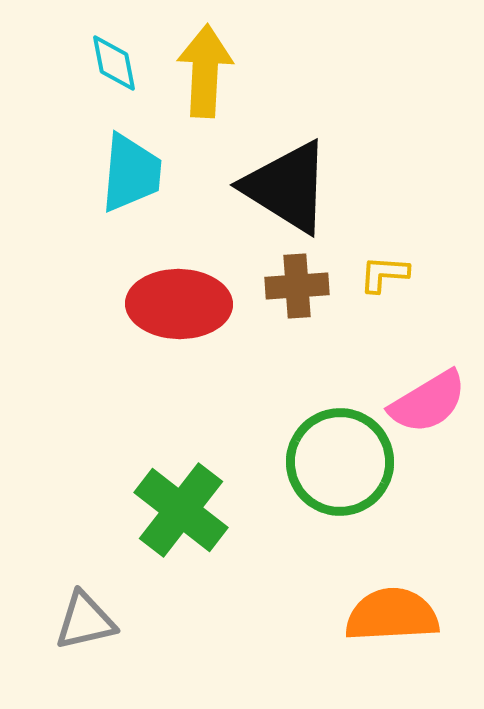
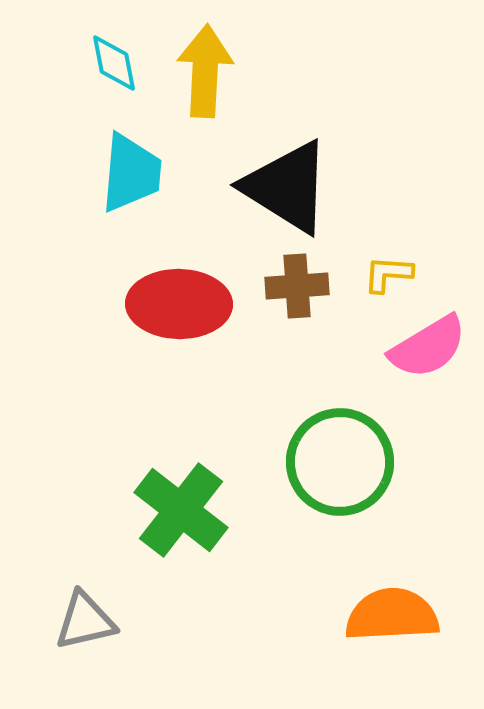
yellow L-shape: moved 4 px right
pink semicircle: moved 55 px up
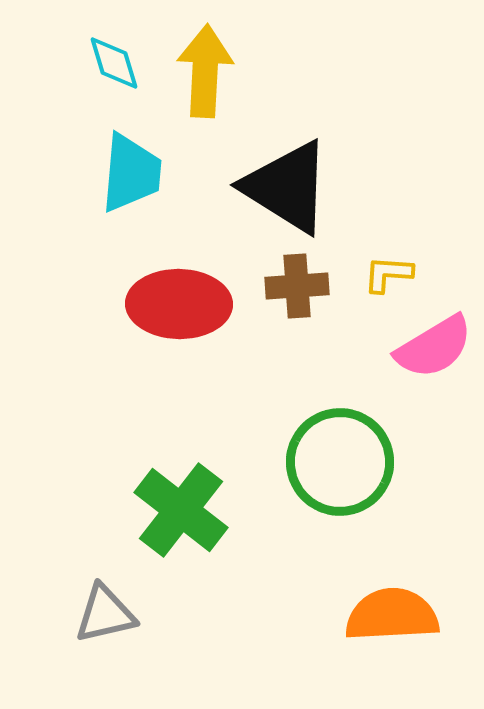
cyan diamond: rotated 6 degrees counterclockwise
pink semicircle: moved 6 px right
gray triangle: moved 20 px right, 7 px up
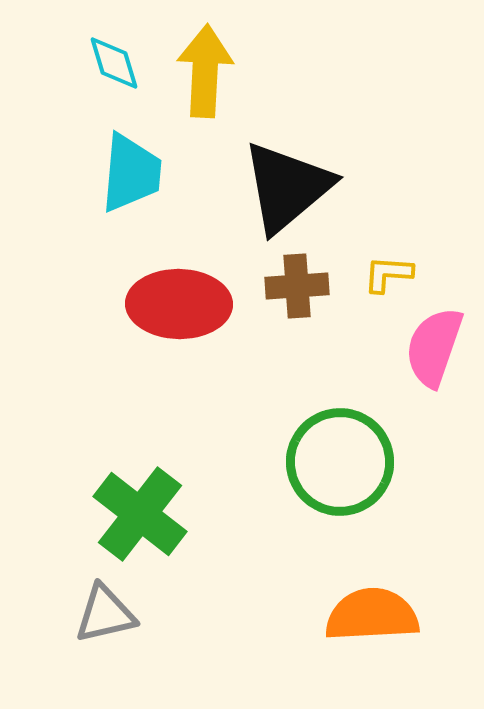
black triangle: rotated 48 degrees clockwise
pink semicircle: rotated 140 degrees clockwise
green cross: moved 41 px left, 4 px down
orange semicircle: moved 20 px left
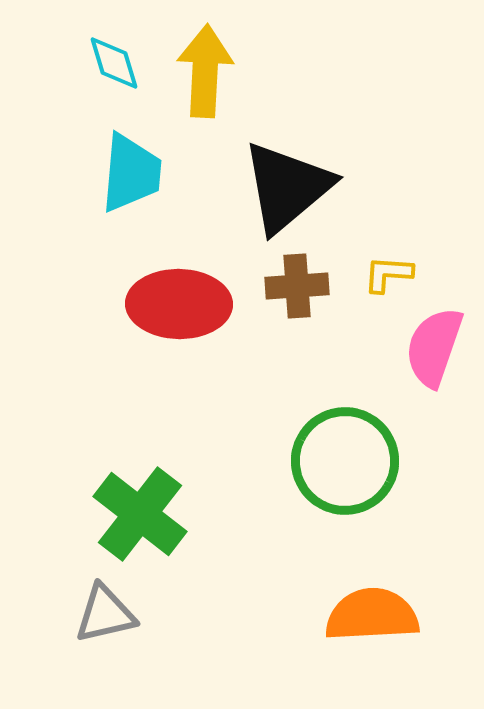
green circle: moved 5 px right, 1 px up
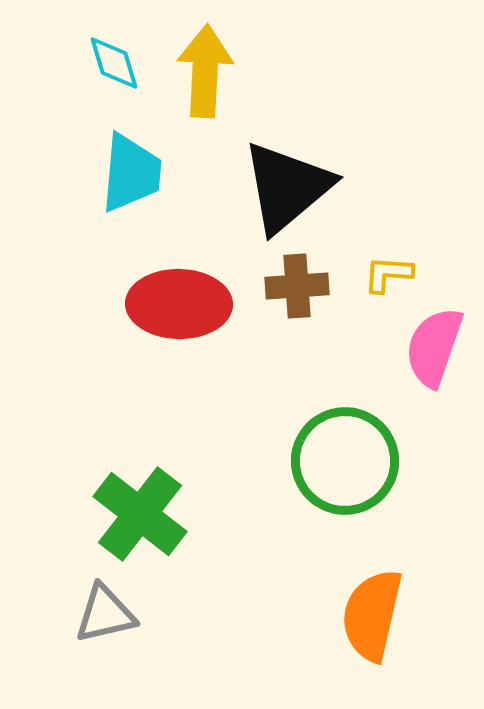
orange semicircle: rotated 74 degrees counterclockwise
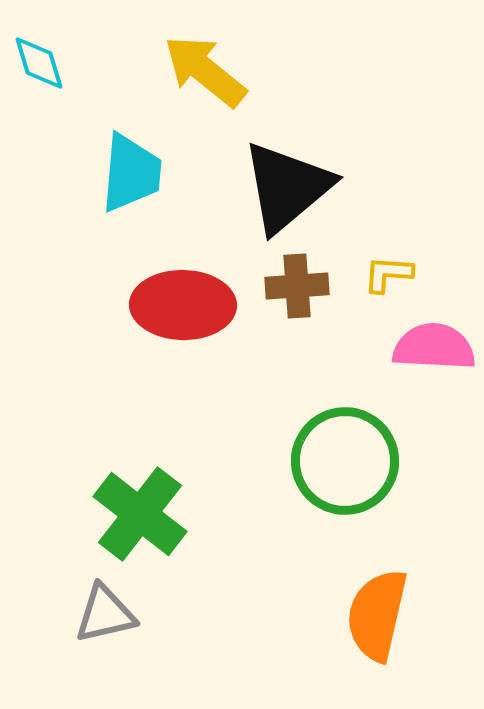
cyan diamond: moved 75 px left
yellow arrow: rotated 54 degrees counterclockwise
red ellipse: moved 4 px right, 1 px down
pink semicircle: rotated 74 degrees clockwise
orange semicircle: moved 5 px right
